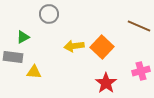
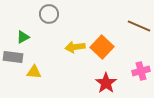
yellow arrow: moved 1 px right, 1 px down
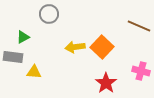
pink cross: rotated 30 degrees clockwise
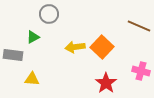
green triangle: moved 10 px right
gray rectangle: moved 2 px up
yellow triangle: moved 2 px left, 7 px down
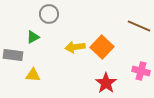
yellow triangle: moved 1 px right, 4 px up
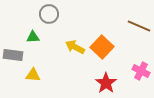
green triangle: rotated 24 degrees clockwise
yellow arrow: rotated 36 degrees clockwise
pink cross: rotated 12 degrees clockwise
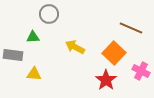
brown line: moved 8 px left, 2 px down
orange square: moved 12 px right, 6 px down
yellow triangle: moved 1 px right, 1 px up
red star: moved 3 px up
